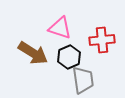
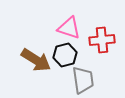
pink triangle: moved 9 px right
brown arrow: moved 3 px right, 7 px down
black hexagon: moved 4 px left, 2 px up; rotated 10 degrees clockwise
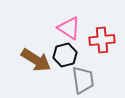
pink triangle: rotated 15 degrees clockwise
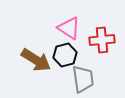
gray trapezoid: moved 1 px up
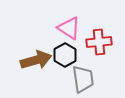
red cross: moved 3 px left, 2 px down
black hexagon: rotated 15 degrees counterclockwise
brown arrow: rotated 48 degrees counterclockwise
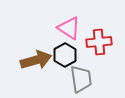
gray trapezoid: moved 2 px left
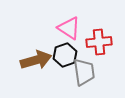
black hexagon: rotated 10 degrees clockwise
gray trapezoid: moved 3 px right, 7 px up
